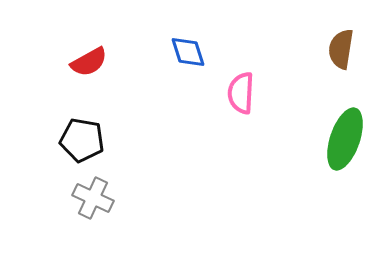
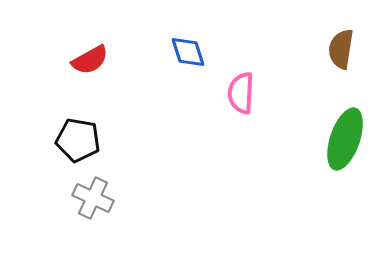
red semicircle: moved 1 px right, 2 px up
black pentagon: moved 4 px left
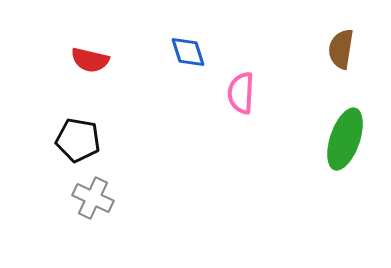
red semicircle: rotated 42 degrees clockwise
